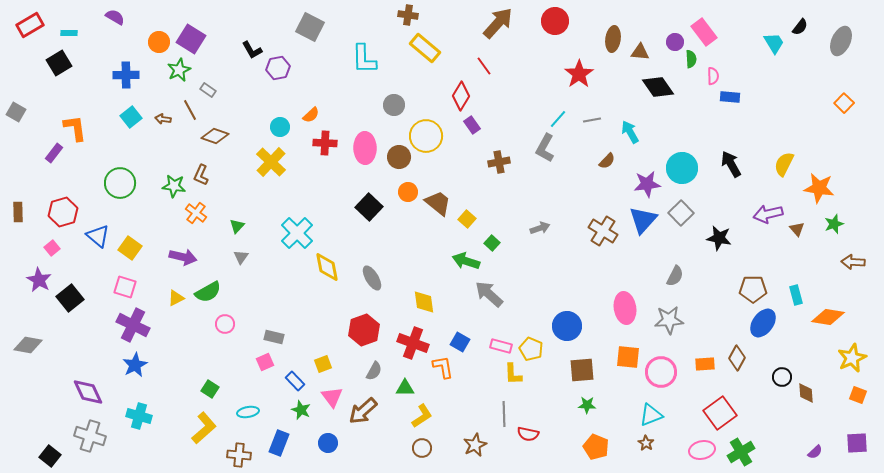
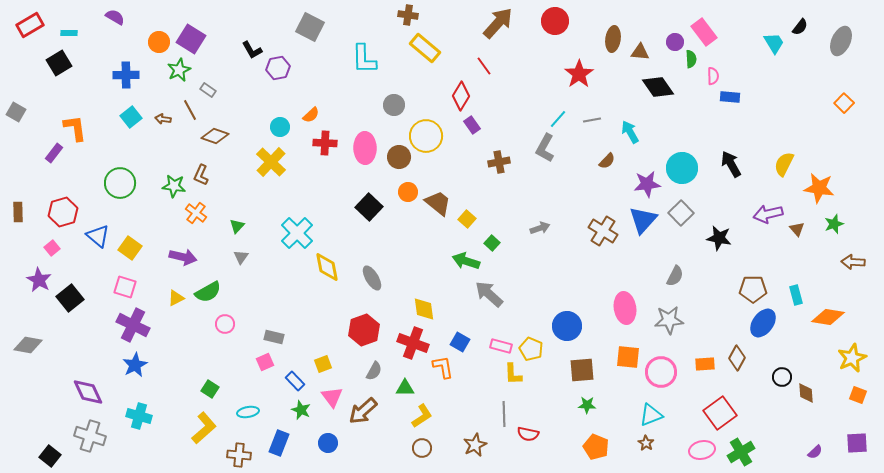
yellow diamond at (424, 302): moved 7 px down
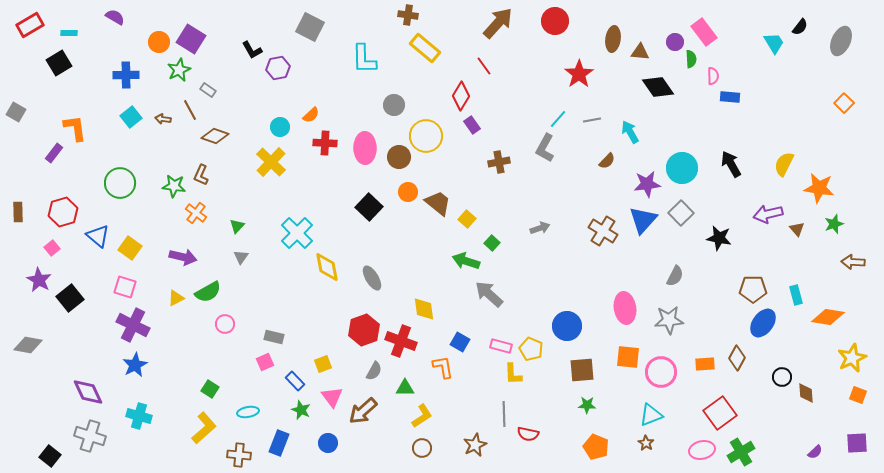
red cross at (413, 343): moved 12 px left, 2 px up
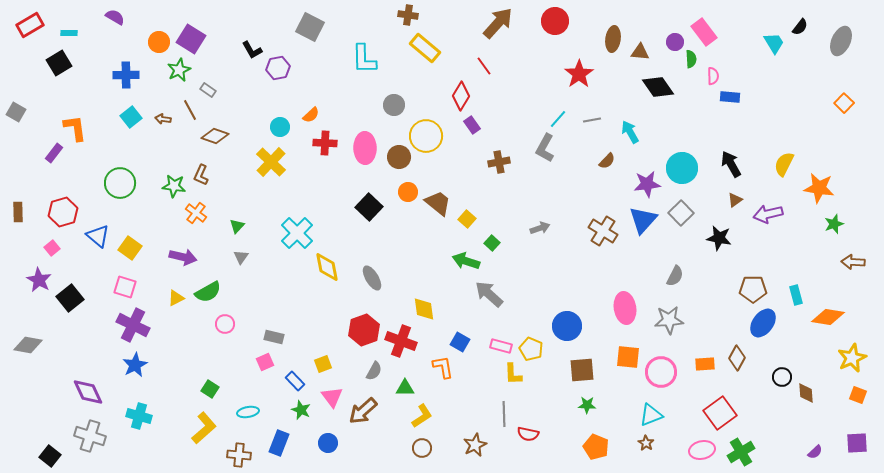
brown triangle at (797, 229): moved 62 px left, 29 px up; rotated 35 degrees clockwise
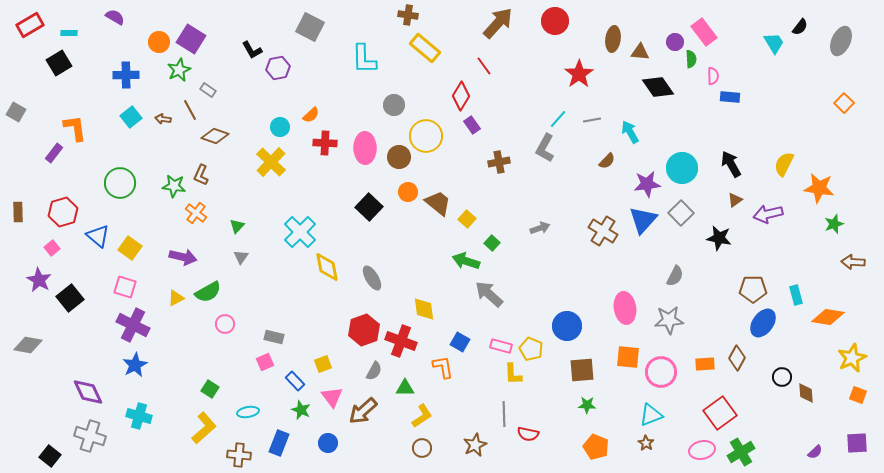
cyan cross at (297, 233): moved 3 px right, 1 px up
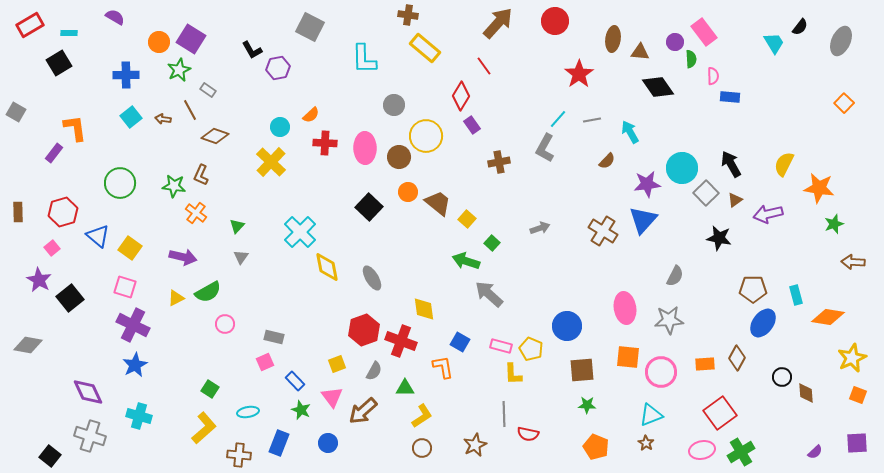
gray square at (681, 213): moved 25 px right, 20 px up
yellow square at (323, 364): moved 14 px right
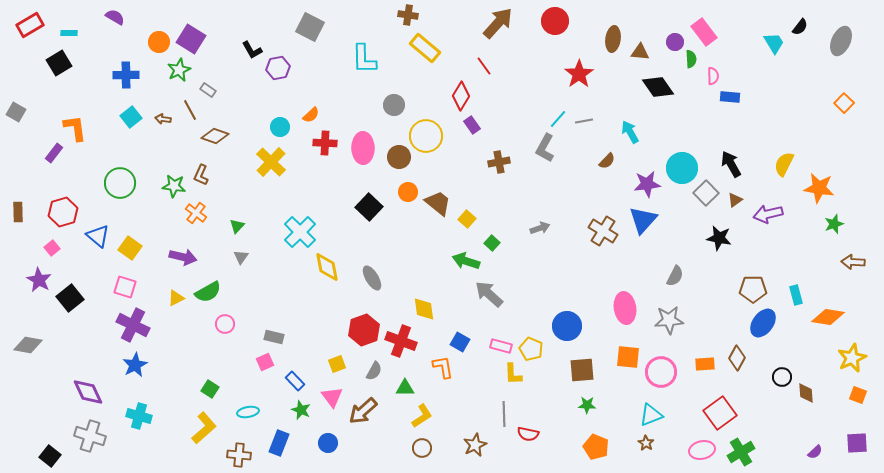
gray line at (592, 120): moved 8 px left, 1 px down
pink ellipse at (365, 148): moved 2 px left
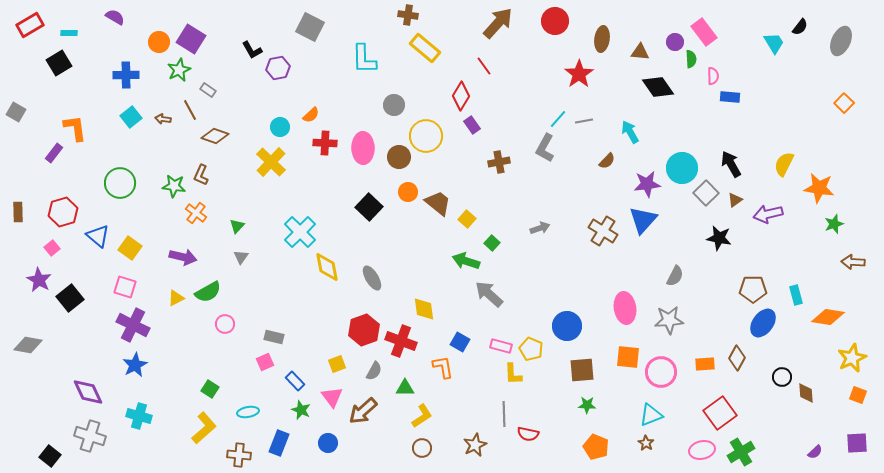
brown ellipse at (613, 39): moved 11 px left
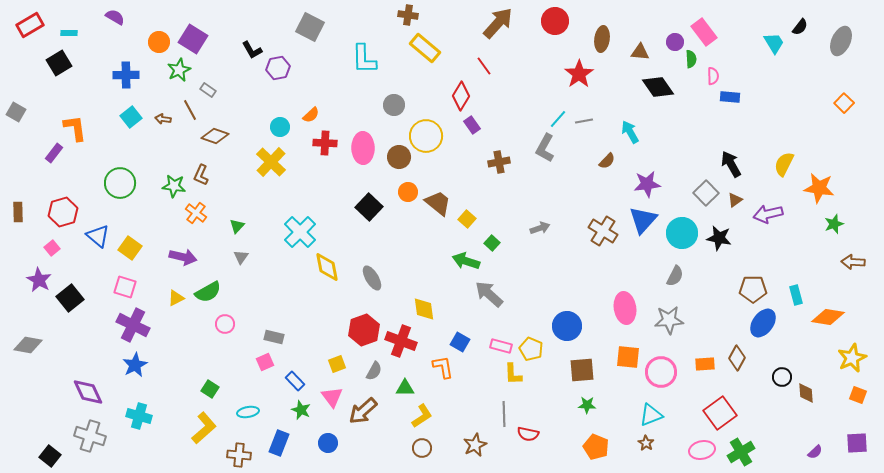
purple square at (191, 39): moved 2 px right
cyan circle at (682, 168): moved 65 px down
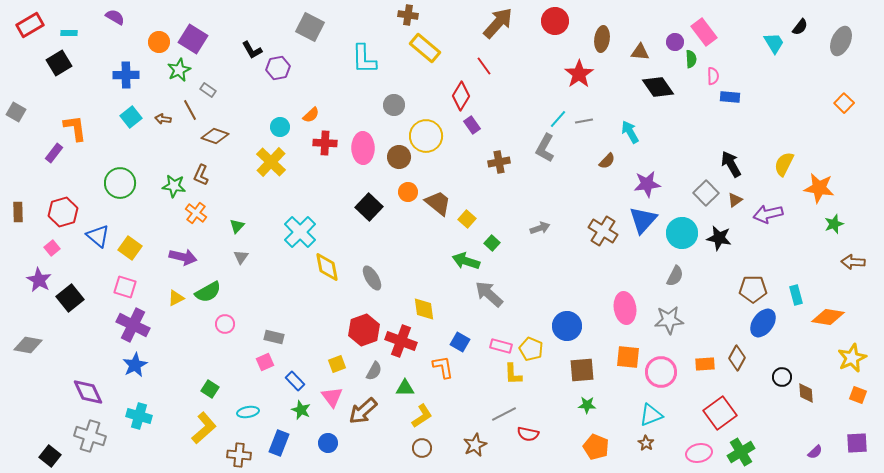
gray line at (504, 414): rotated 65 degrees clockwise
pink ellipse at (702, 450): moved 3 px left, 3 px down
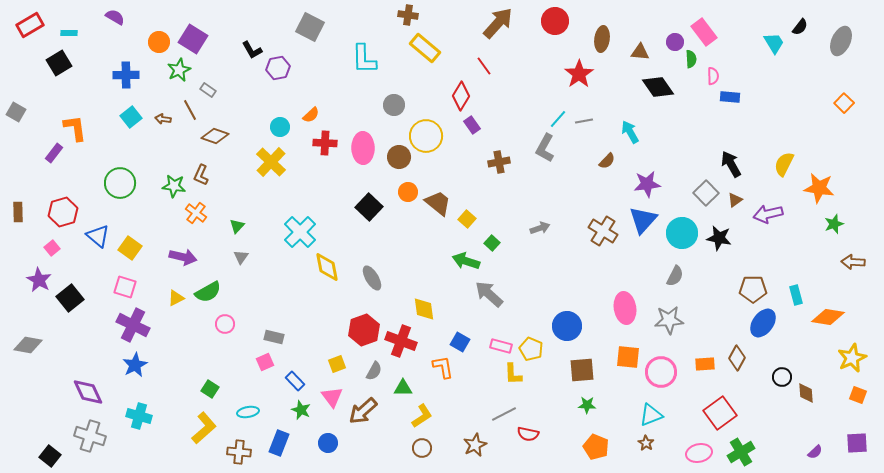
green triangle at (405, 388): moved 2 px left
brown cross at (239, 455): moved 3 px up
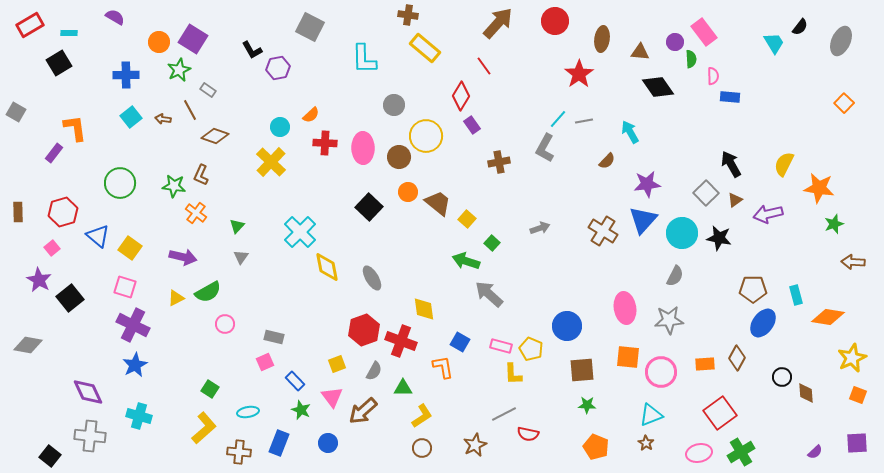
gray cross at (90, 436): rotated 12 degrees counterclockwise
